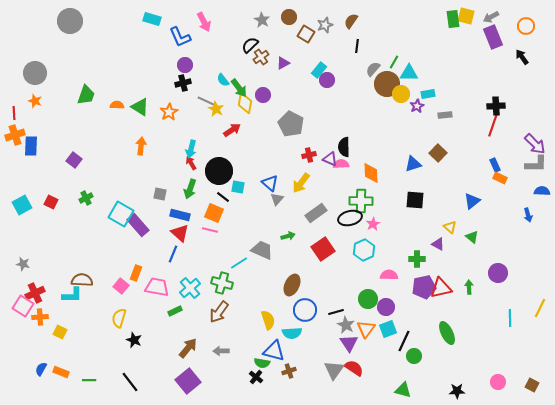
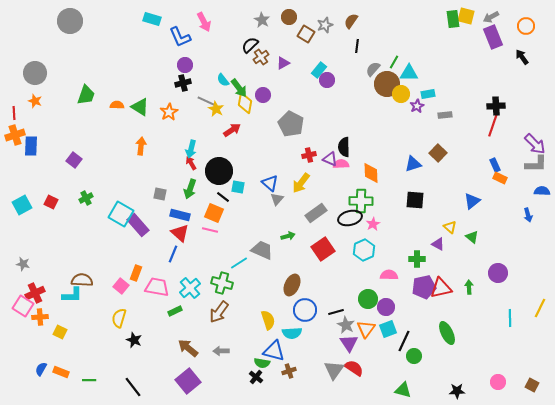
brown arrow at (188, 348): rotated 90 degrees counterclockwise
black line at (130, 382): moved 3 px right, 5 px down
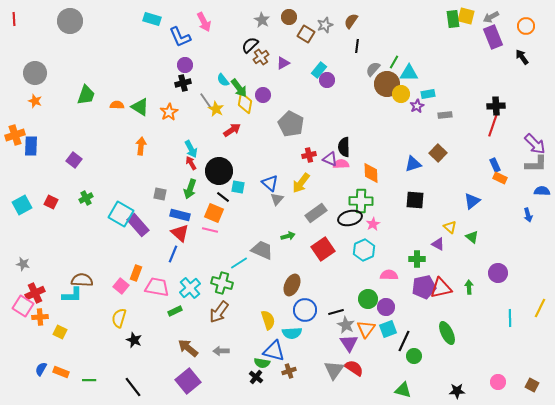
gray line at (206, 101): rotated 30 degrees clockwise
red line at (14, 113): moved 94 px up
cyan arrow at (191, 149): rotated 42 degrees counterclockwise
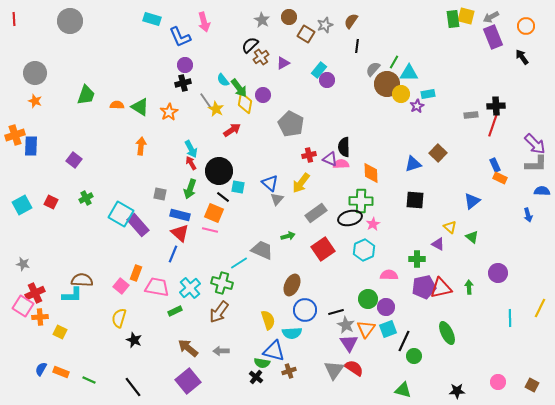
pink arrow at (204, 22): rotated 12 degrees clockwise
gray rectangle at (445, 115): moved 26 px right
green line at (89, 380): rotated 24 degrees clockwise
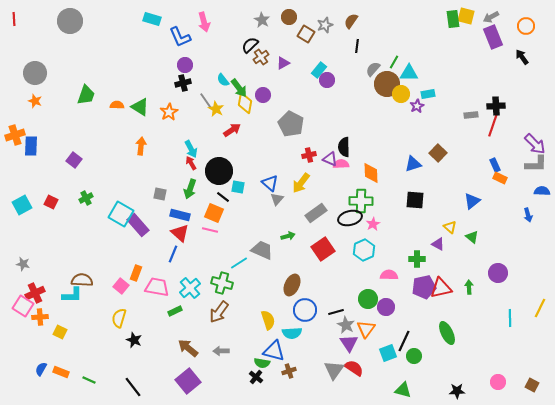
cyan square at (388, 329): moved 24 px down
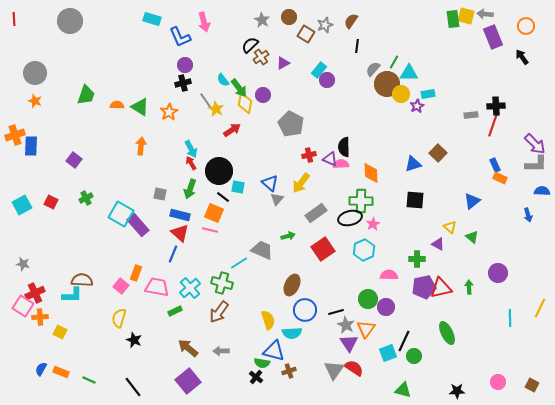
gray arrow at (491, 17): moved 6 px left, 3 px up; rotated 35 degrees clockwise
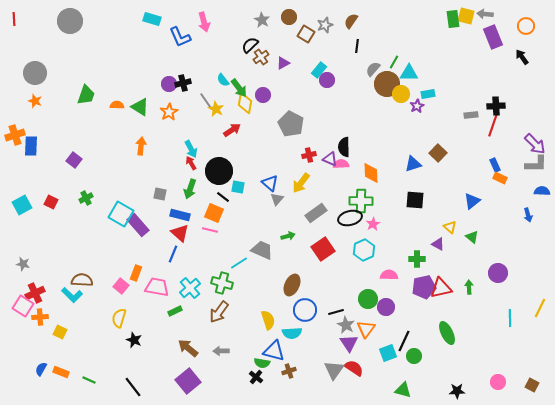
purple circle at (185, 65): moved 16 px left, 19 px down
cyan L-shape at (72, 295): rotated 45 degrees clockwise
